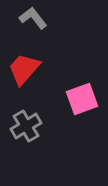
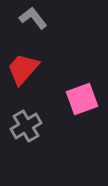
red trapezoid: moved 1 px left
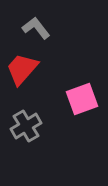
gray L-shape: moved 3 px right, 10 px down
red trapezoid: moved 1 px left
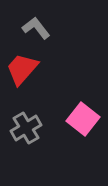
pink square: moved 1 px right, 20 px down; rotated 32 degrees counterclockwise
gray cross: moved 2 px down
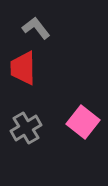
red trapezoid: moved 1 px right, 1 px up; rotated 42 degrees counterclockwise
pink square: moved 3 px down
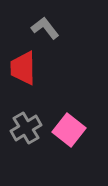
gray L-shape: moved 9 px right
pink square: moved 14 px left, 8 px down
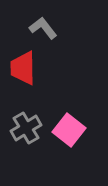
gray L-shape: moved 2 px left
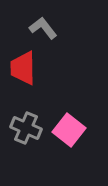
gray cross: rotated 36 degrees counterclockwise
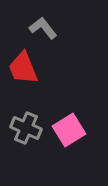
red trapezoid: rotated 21 degrees counterclockwise
pink square: rotated 20 degrees clockwise
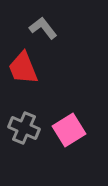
gray cross: moved 2 px left
